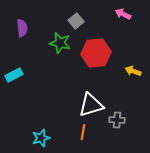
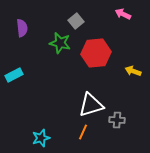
orange line: rotated 14 degrees clockwise
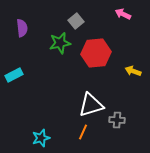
green star: rotated 25 degrees counterclockwise
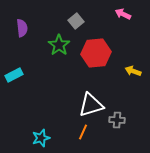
green star: moved 1 px left, 2 px down; rotated 25 degrees counterclockwise
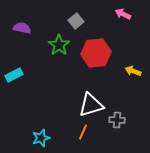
purple semicircle: rotated 72 degrees counterclockwise
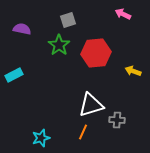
gray square: moved 8 px left, 1 px up; rotated 21 degrees clockwise
purple semicircle: moved 1 px down
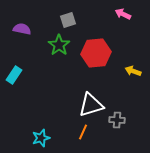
cyan rectangle: rotated 30 degrees counterclockwise
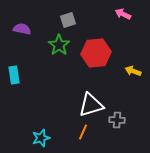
cyan rectangle: rotated 42 degrees counterclockwise
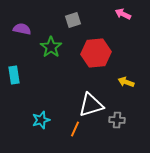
gray square: moved 5 px right
green star: moved 8 px left, 2 px down
yellow arrow: moved 7 px left, 11 px down
orange line: moved 8 px left, 3 px up
cyan star: moved 18 px up
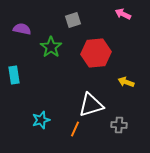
gray cross: moved 2 px right, 5 px down
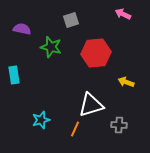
gray square: moved 2 px left
green star: rotated 20 degrees counterclockwise
